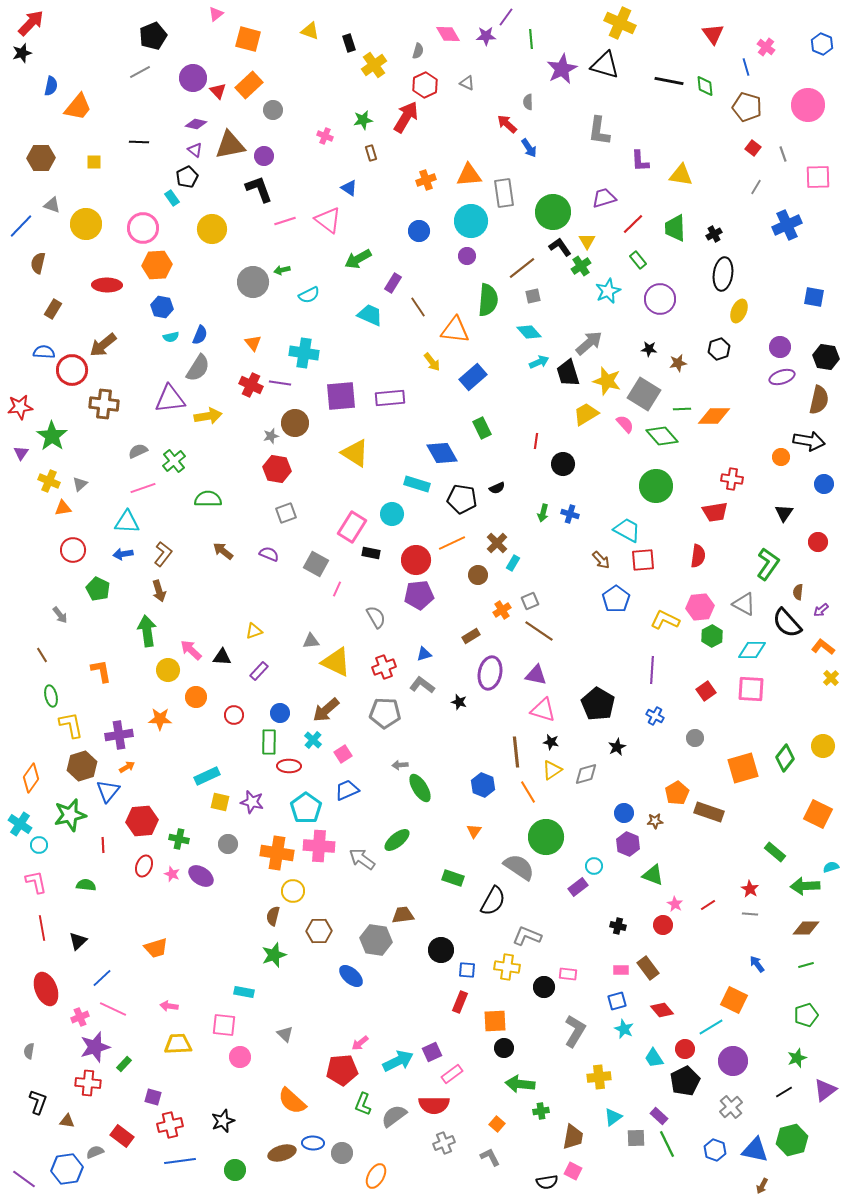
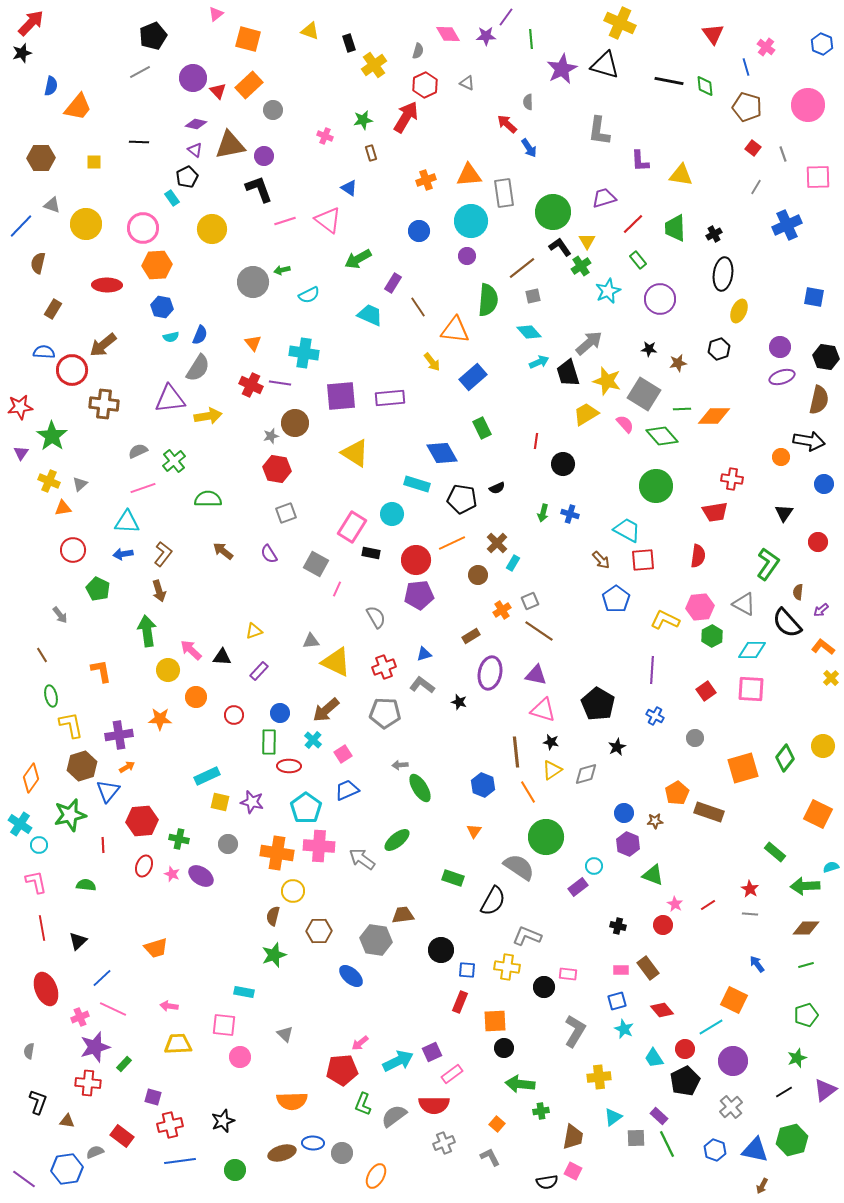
purple semicircle at (269, 554): rotated 144 degrees counterclockwise
orange semicircle at (292, 1101): rotated 44 degrees counterclockwise
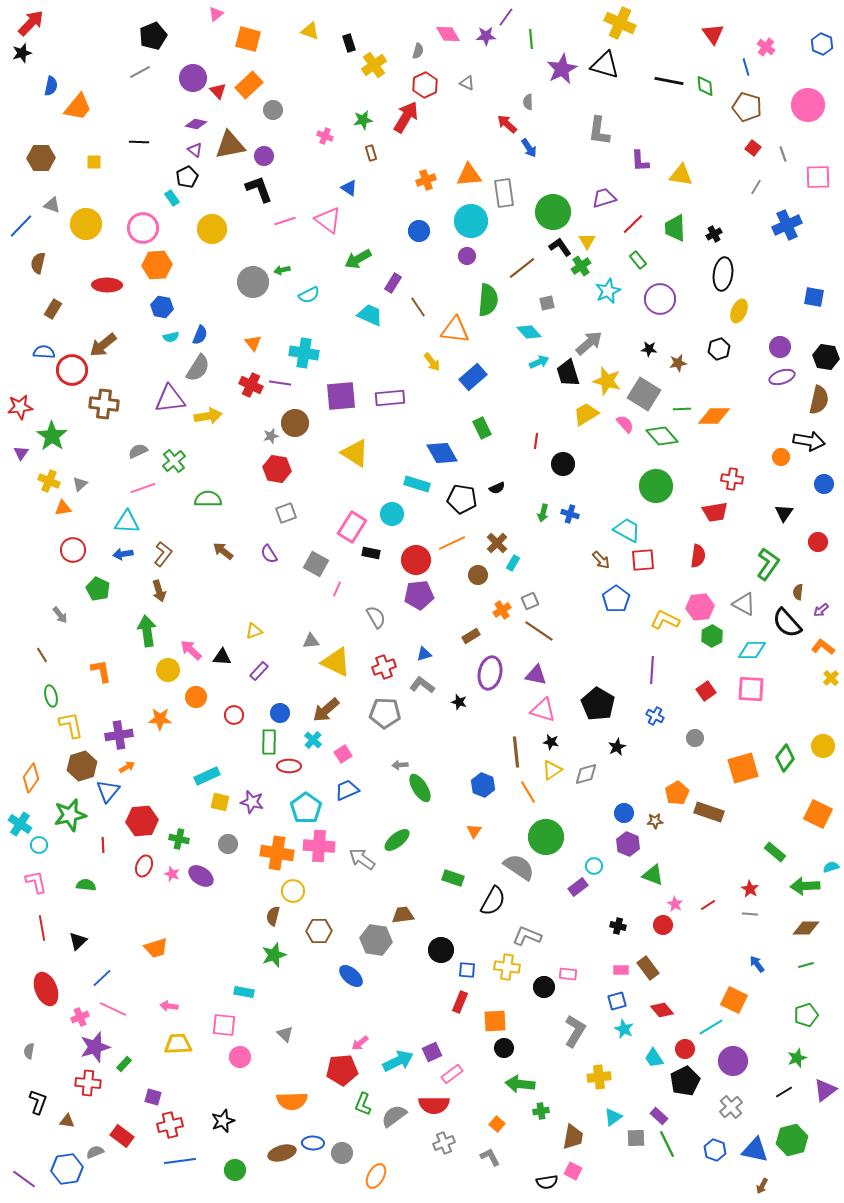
gray square at (533, 296): moved 14 px right, 7 px down
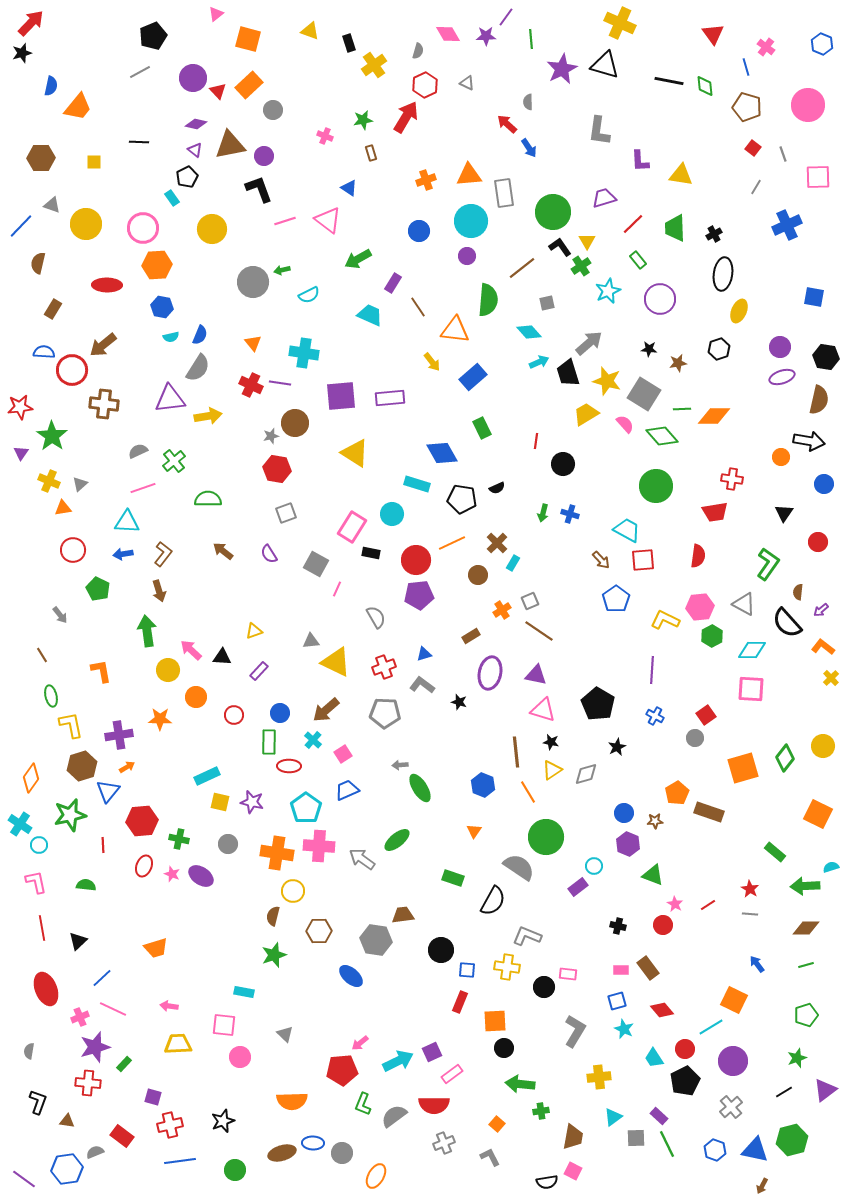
red square at (706, 691): moved 24 px down
